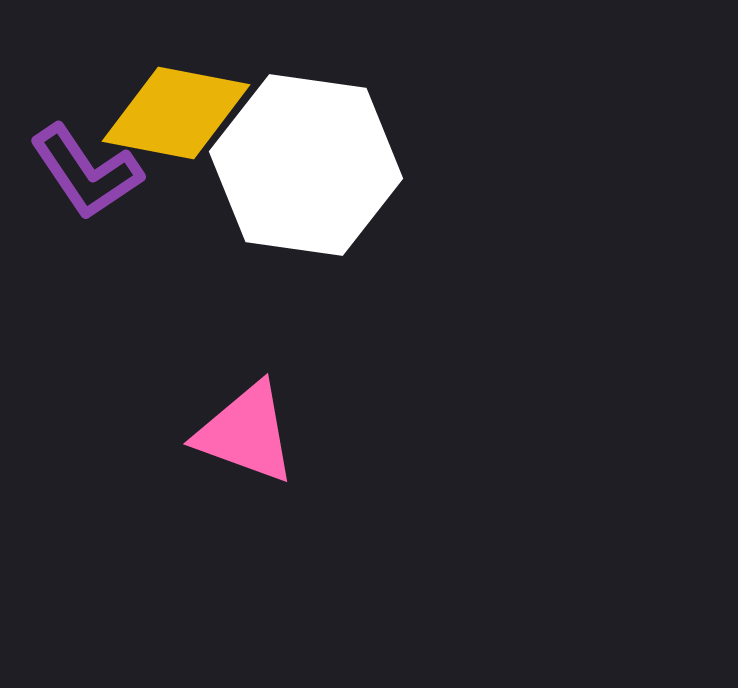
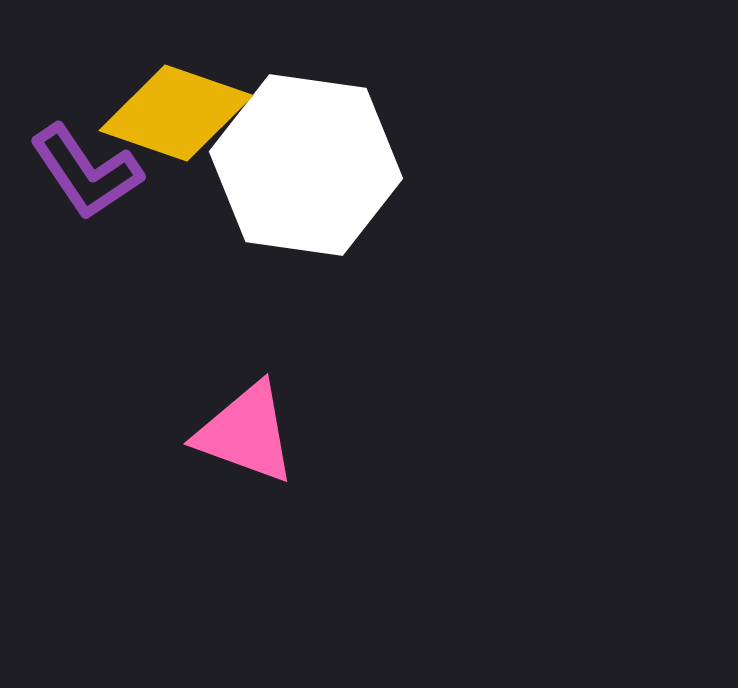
yellow diamond: rotated 8 degrees clockwise
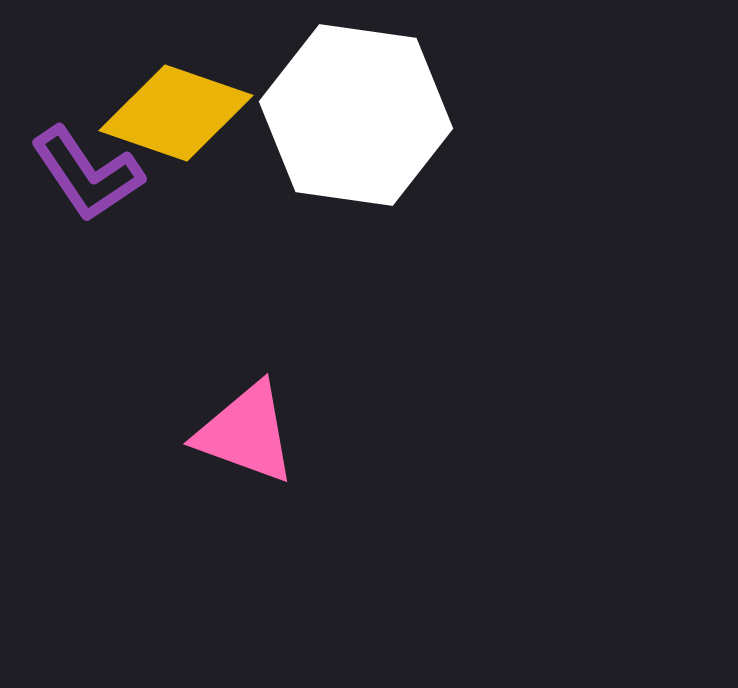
white hexagon: moved 50 px right, 50 px up
purple L-shape: moved 1 px right, 2 px down
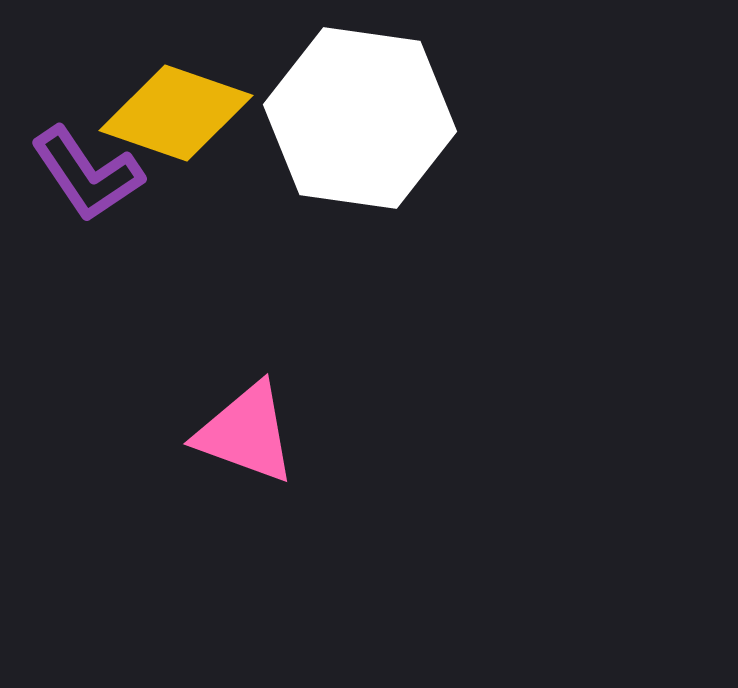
white hexagon: moved 4 px right, 3 px down
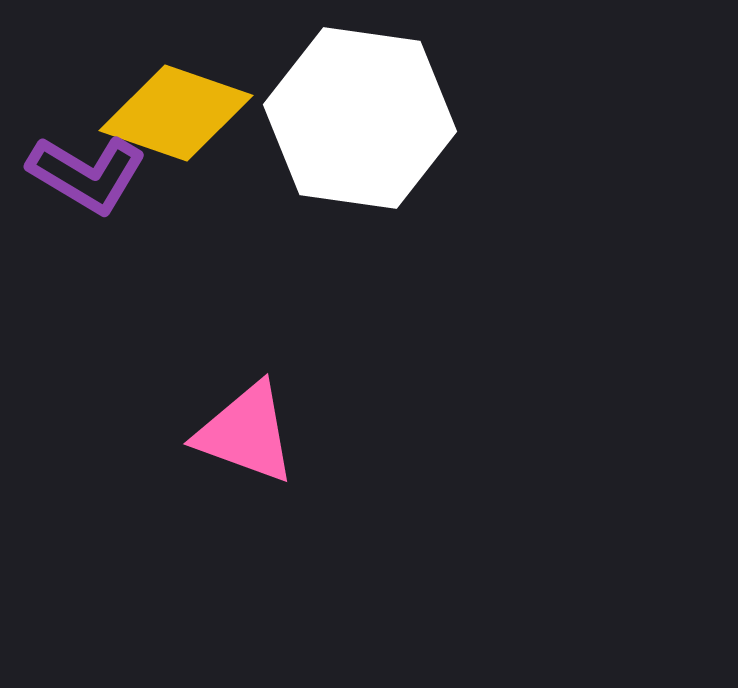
purple L-shape: rotated 25 degrees counterclockwise
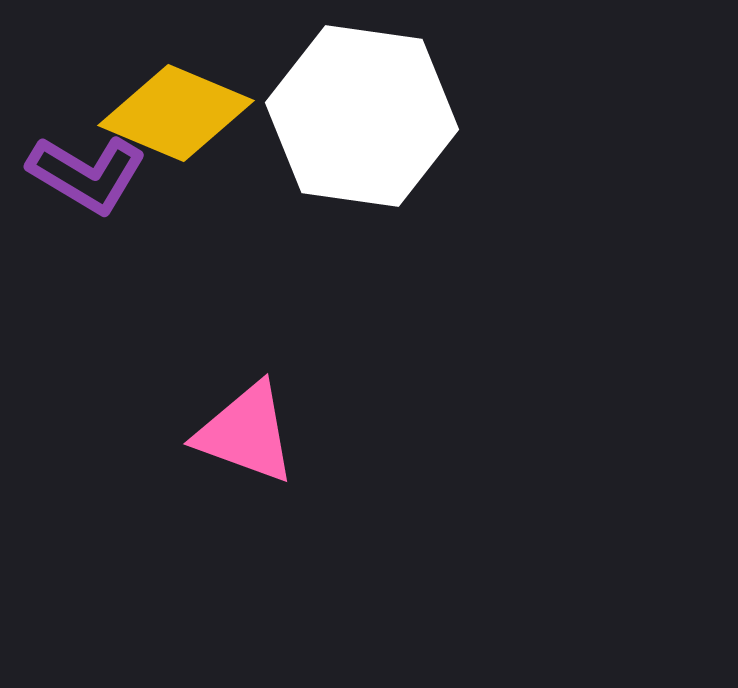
yellow diamond: rotated 4 degrees clockwise
white hexagon: moved 2 px right, 2 px up
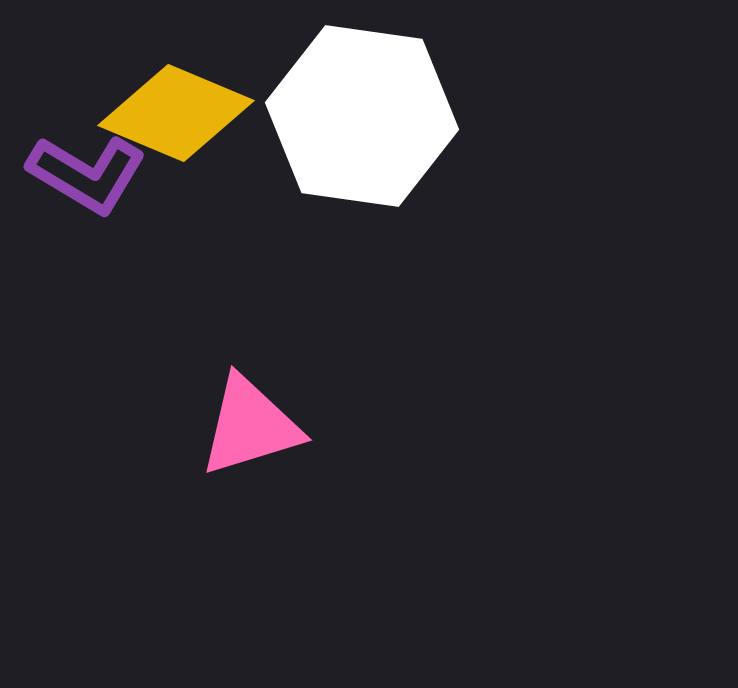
pink triangle: moved 4 px right, 7 px up; rotated 37 degrees counterclockwise
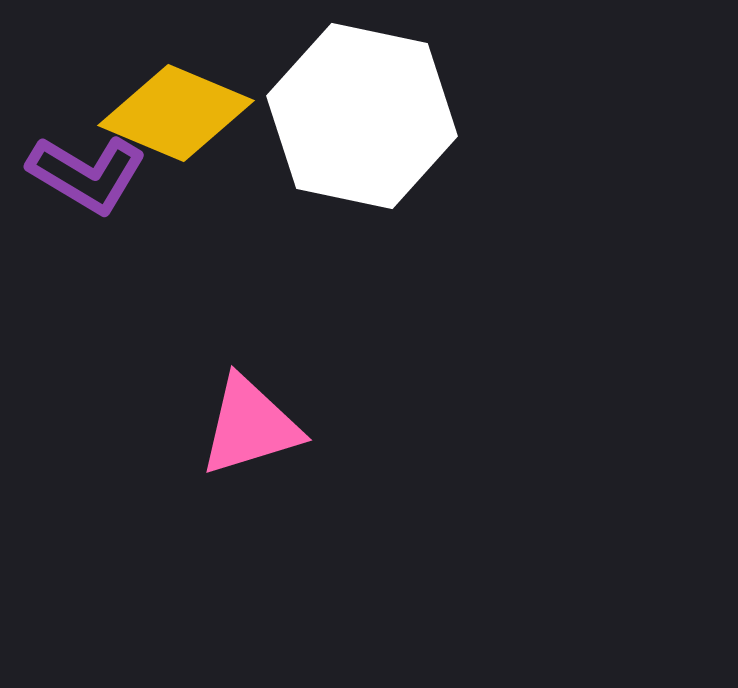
white hexagon: rotated 4 degrees clockwise
